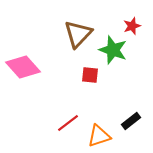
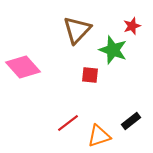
brown triangle: moved 1 px left, 4 px up
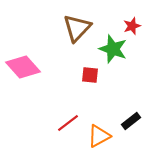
brown triangle: moved 2 px up
green star: moved 1 px up
orange triangle: rotated 10 degrees counterclockwise
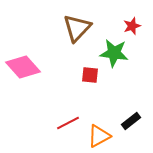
green star: moved 1 px right, 4 px down; rotated 12 degrees counterclockwise
red line: rotated 10 degrees clockwise
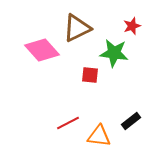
brown triangle: rotated 20 degrees clockwise
pink diamond: moved 19 px right, 17 px up
orange triangle: rotated 35 degrees clockwise
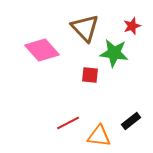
brown triangle: moved 8 px right; rotated 48 degrees counterclockwise
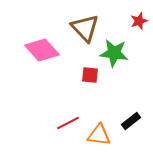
red star: moved 7 px right, 5 px up
orange triangle: moved 1 px up
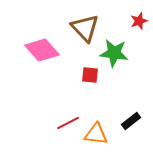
orange triangle: moved 3 px left, 1 px up
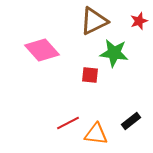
brown triangle: moved 9 px right, 7 px up; rotated 48 degrees clockwise
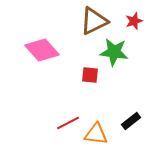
red star: moved 5 px left
green star: moved 1 px up
